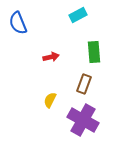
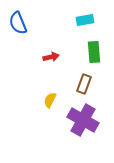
cyan rectangle: moved 7 px right, 5 px down; rotated 18 degrees clockwise
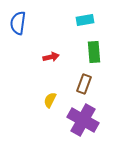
blue semicircle: rotated 30 degrees clockwise
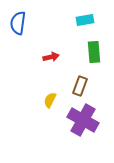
brown rectangle: moved 4 px left, 2 px down
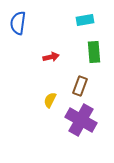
purple cross: moved 2 px left
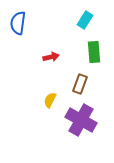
cyan rectangle: rotated 48 degrees counterclockwise
brown rectangle: moved 2 px up
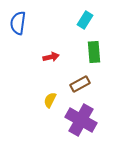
brown rectangle: rotated 42 degrees clockwise
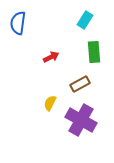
red arrow: rotated 14 degrees counterclockwise
yellow semicircle: moved 3 px down
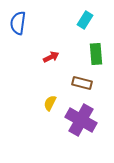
green rectangle: moved 2 px right, 2 px down
brown rectangle: moved 2 px right, 1 px up; rotated 42 degrees clockwise
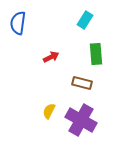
yellow semicircle: moved 1 px left, 8 px down
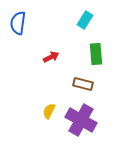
brown rectangle: moved 1 px right, 1 px down
